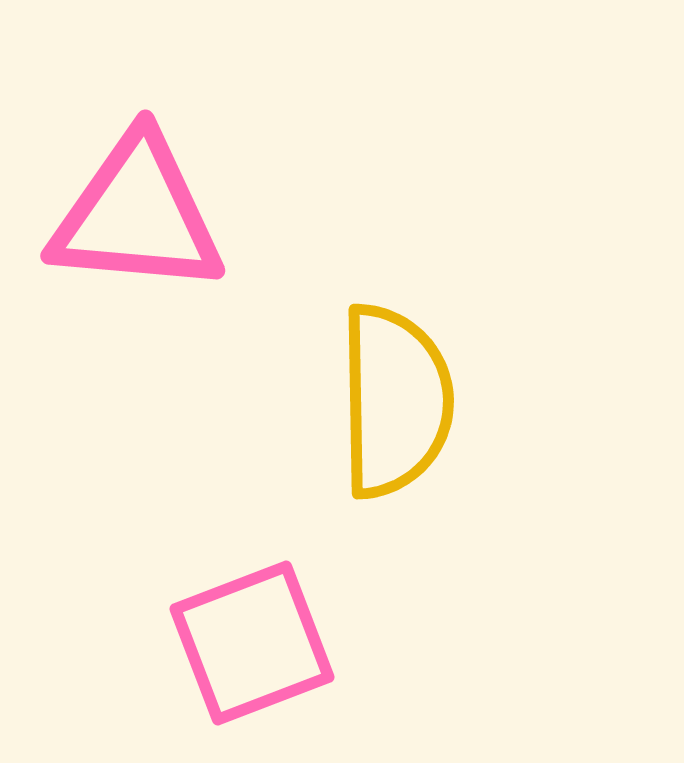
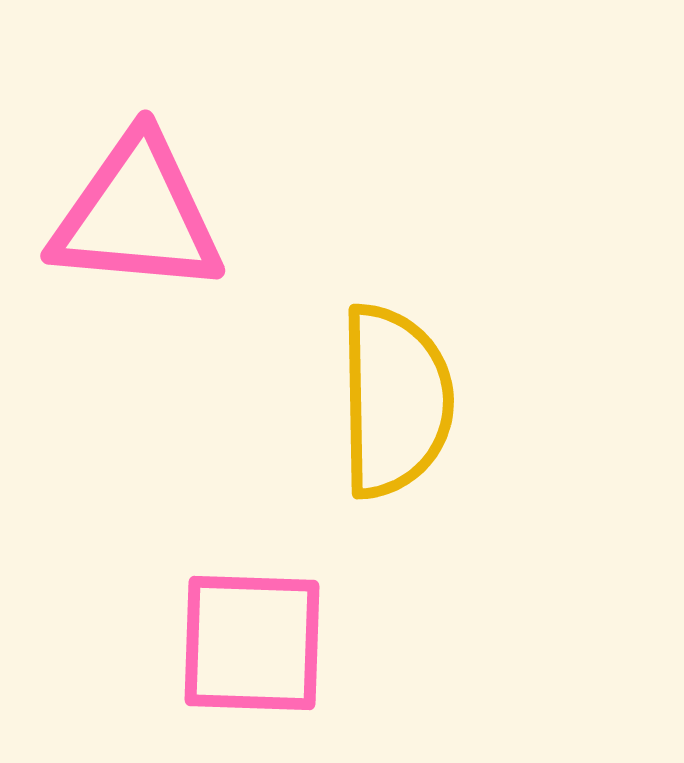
pink square: rotated 23 degrees clockwise
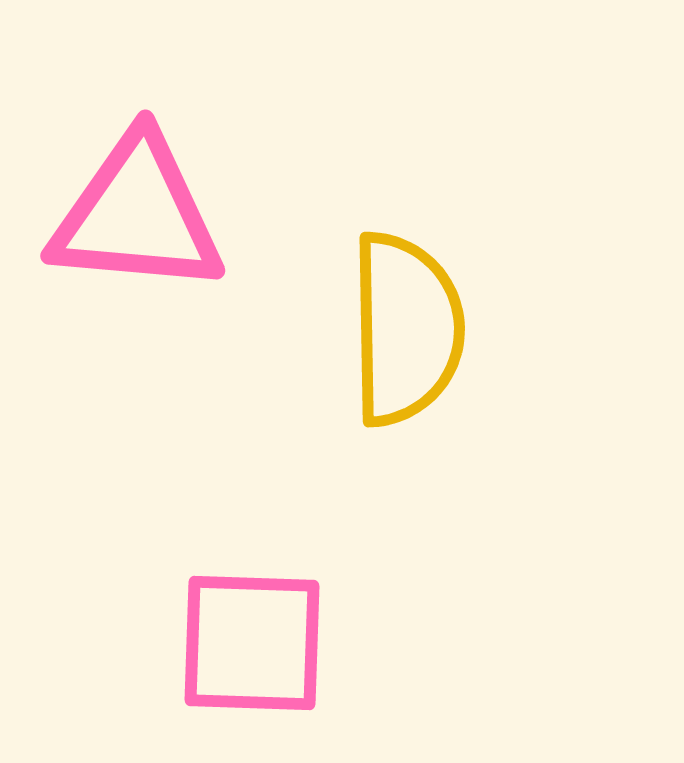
yellow semicircle: moved 11 px right, 72 px up
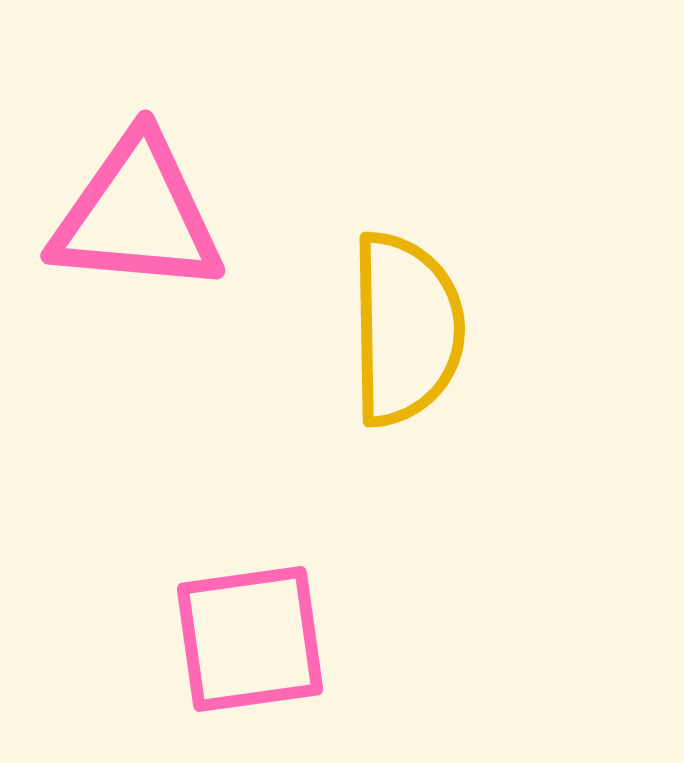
pink square: moved 2 px left, 4 px up; rotated 10 degrees counterclockwise
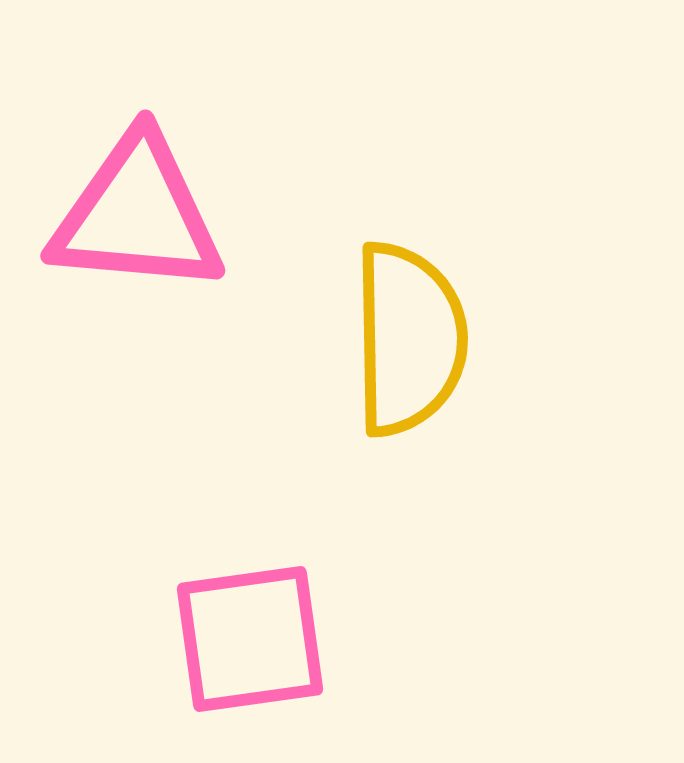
yellow semicircle: moved 3 px right, 10 px down
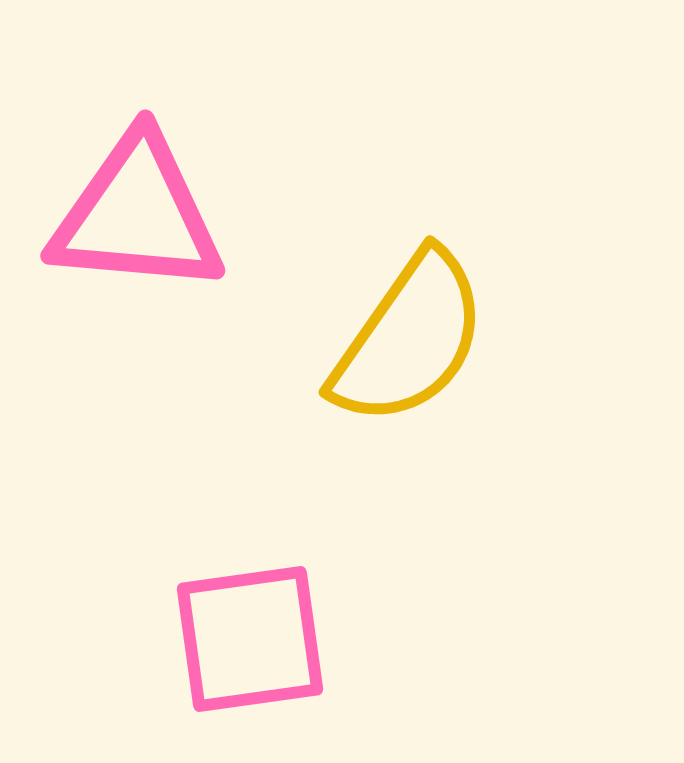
yellow semicircle: rotated 36 degrees clockwise
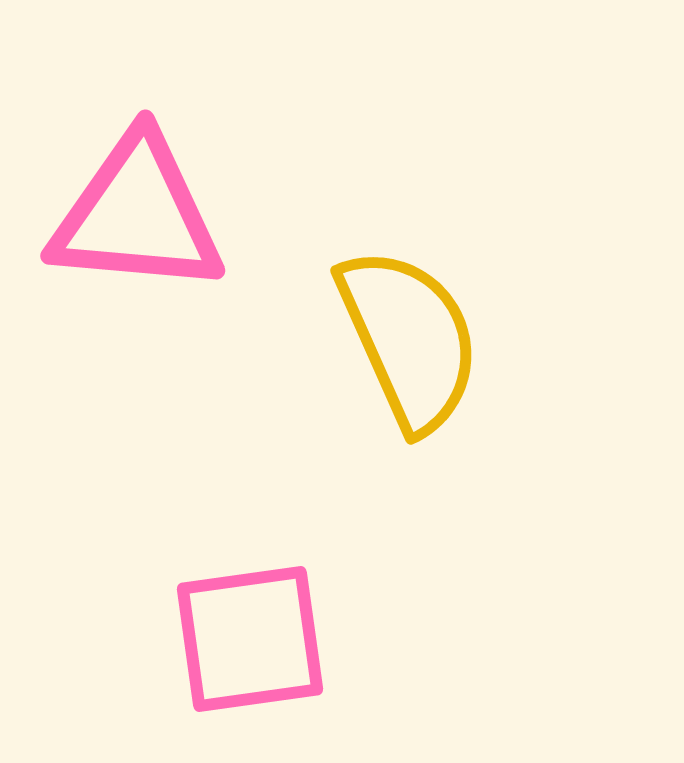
yellow semicircle: rotated 59 degrees counterclockwise
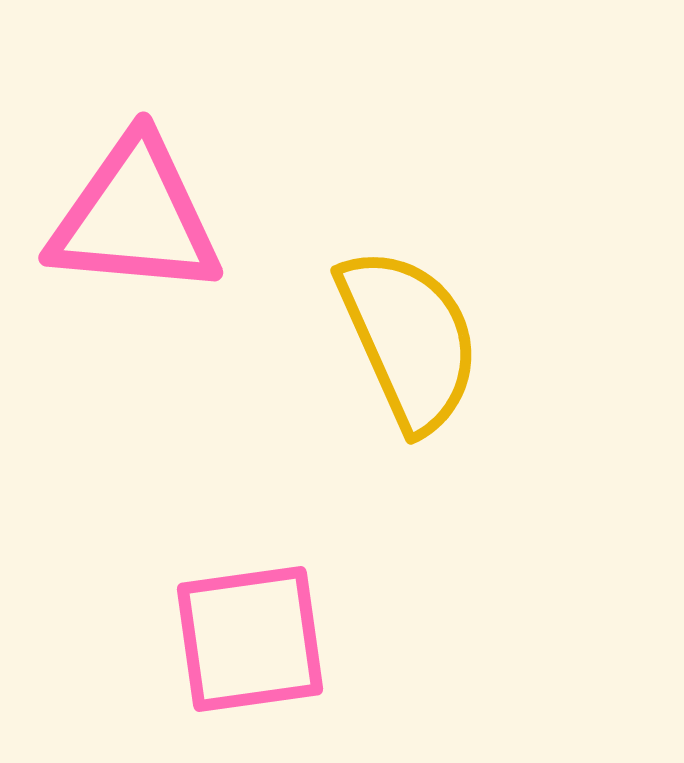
pink triangle: moved 2 px left, 2 px down
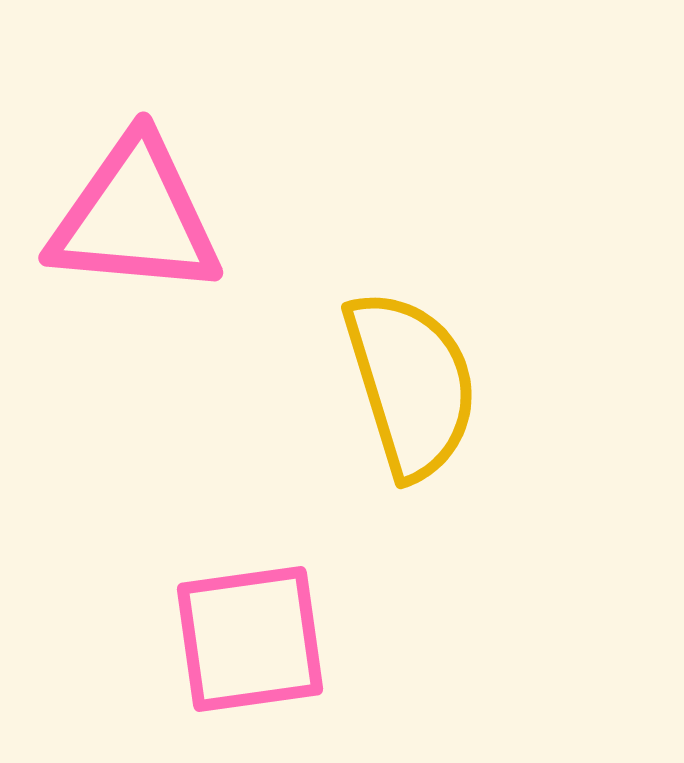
yellow semicircle: moved 2 px right, 45 px down; rotated 7 degrees clockwise
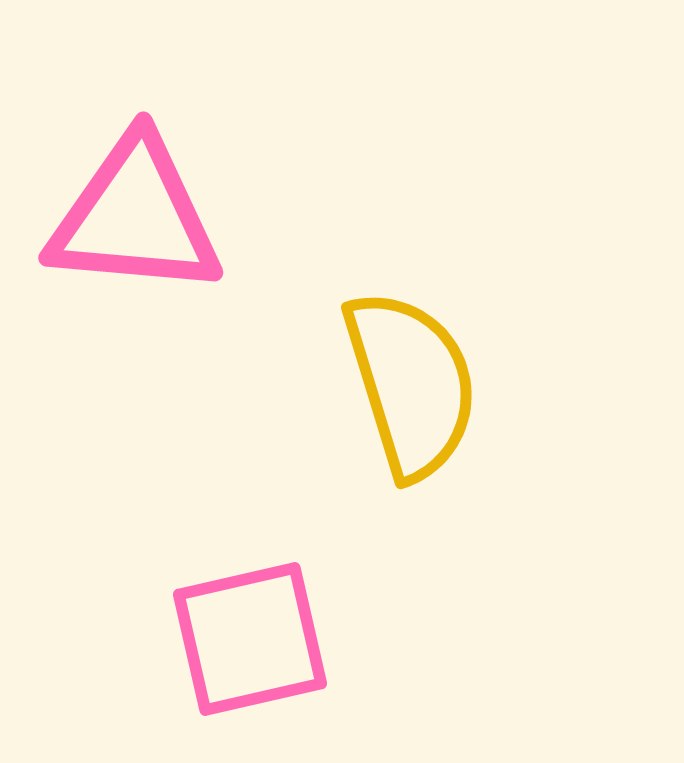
pink square: rotated 5 degrees counterclockwise
